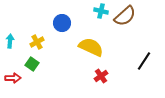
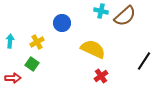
yellow semicircle: moved 2 px right, 2 px down
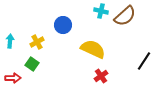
blue circle: moved 1 px right, 2 px down
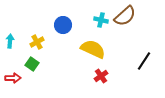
cyan cross: moved 9 px down
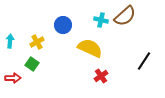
yellow semicircle: moved 3 px left, 1 px up
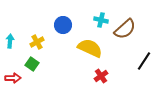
brown semicircle: moved 13 px down
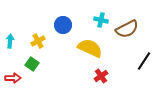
brown semicircle: moved 2 px right; rotated 15 degrees clockwise
yellow cross: moved 1 px right, 1 px up
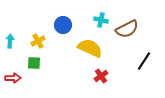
green square: moved 2 px right, 1 px up; rotated 32 degrees counterclockwise
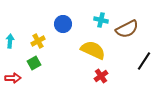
blue circle: moved 1 px up
yellow semicircle: moved 3 px right, 2 px down
green square: rotated 32 degrees counterclockwise
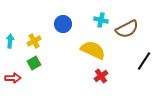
yellow cross: moved 4 px left
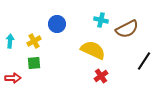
blue circle: moved 6 px left
green square: rotated 24 degrees clockwise
